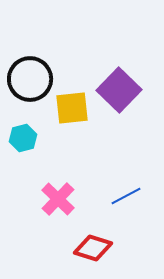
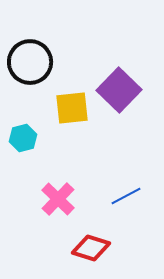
black circle: moved 17 px up
red diamond: moved 2 px left
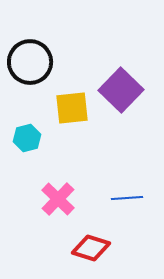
purple square: moved 2 px right
cyan hexagon: moved 4 px right
blue line: moved 1 px right, 2 px down; rotated 24 degrees clockwise
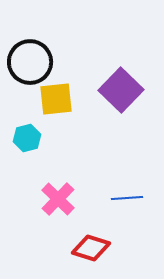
yellow square: moved 16 px left, 9 px up
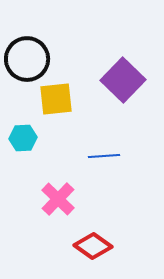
black circle: moved 3 px left, 3 px up
purple square: moved 2 px right, 10 px up
cyan hexagon: moved 4 px left; rotated 12 degrees clockwise
blue line: moved 23 px left, 42 px up
red diamond: moved 2 px right, 2 px up; rotated 18 degrees clockwise
